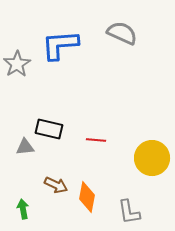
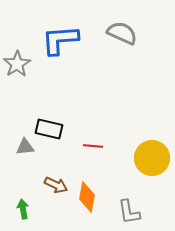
blue L-shape: moved 5 px up
red line: moved 3 px left, 6 px down
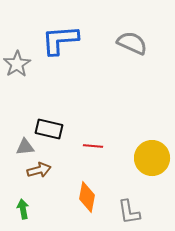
gray semicircle: moved 10 px right, 10 px down
brown arrow: moved 17 px left, 15 px up; rotated 40 degrees counterclockwise
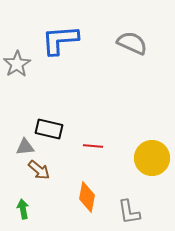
brown arrow: rotated 55 degrees clockwise
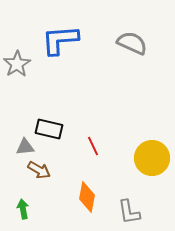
red line: rotated 60 degrees clockwise
brown arrow: rotated 10 degrees counterclockwise
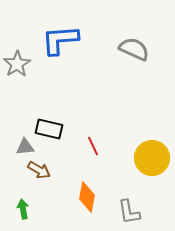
gray semicircle: moved 2 px right, 6 px down
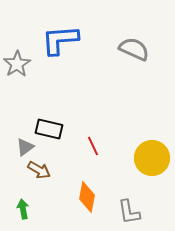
gray triangle: rotated 30 degrees counterclockwise
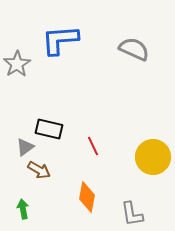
yellow circle: moved 1 px right, 1 px up
gray L-shape: moved 3 px right, 2 px down
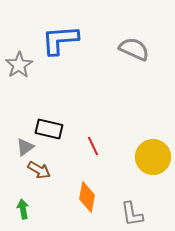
gray star: moved 2 px right, 1 px down
